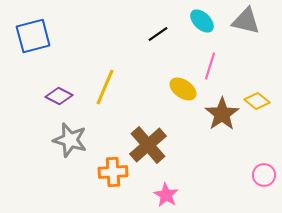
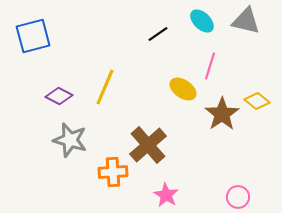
pink circle: moved 26 px left, 22 px down
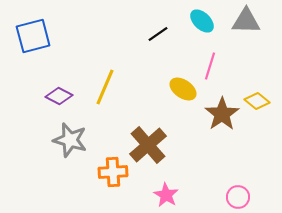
gray triangle: rotated 12 degrees counterclockwise
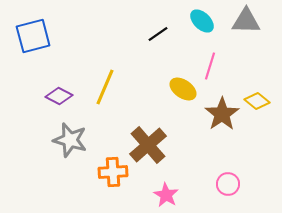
pink circle: moved 10 px left, 13 px up
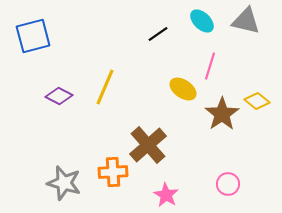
gray triangle: rotated 12 degrees clockwise
gray star: moved 6 px left, 43 px down
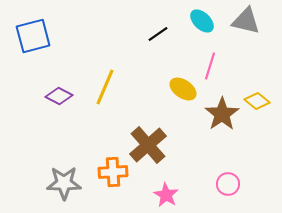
gray star: rotated 16 degrees counterclockwise
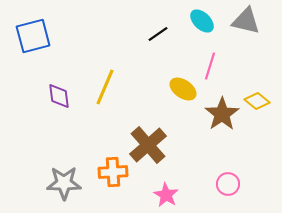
purple diamond: rotated 56 degrees clockwise
